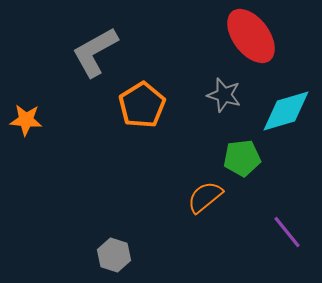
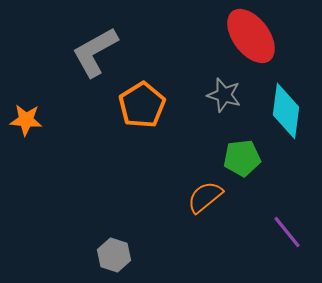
cyan diamond: rotated 66 degrees counterclockwise
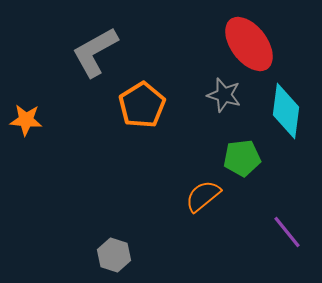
red ellipse: moved 2 px left, 8 px down
orange semicircle: moved 2 px left, 1 px up
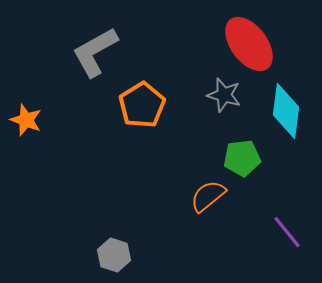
orange star: rotated 16 degrees clockwise
orange semicircle: moved 5 px right
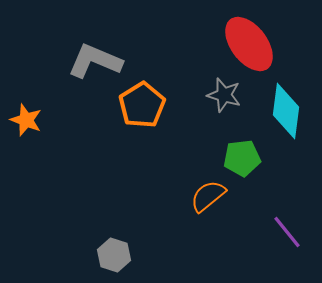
gray L-shape: moved 9 px down; rotated 52 degrees clockwise
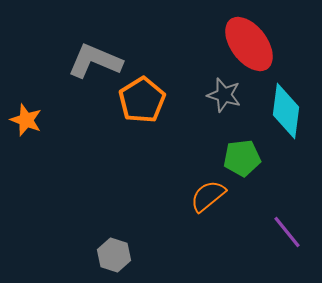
orange pentagon: moved 5 px up
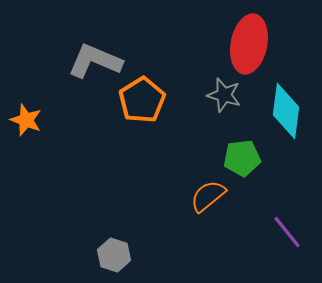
red ellipse: rotated 48 degrees clockwise
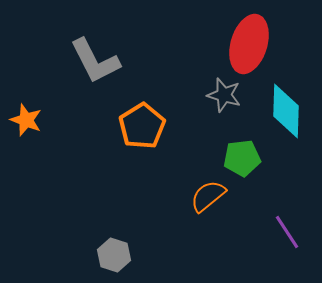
red ellipse: rotated 6 degrees clockwise
gray L-shape: rotated 140 degrees counterclockwise
orange pentagon: moved 26 px down
cyan diamond: rotated 6 degrees counterclockwise
purple line: rotated 6 degrees clockwise
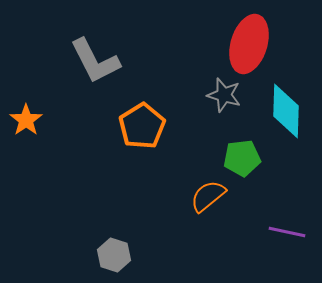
orange star: rotated 16 degrees clockwise
purple line: rotated 45 degrees counterclockwise
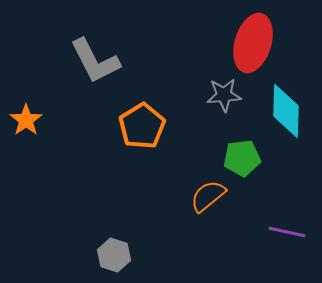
red ellipse: moved 4 px right, 1 px up
gray star: rotated 20 degrees counterclockwise
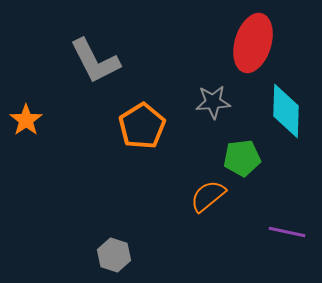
gray star: moved 11 px left, 7 px down
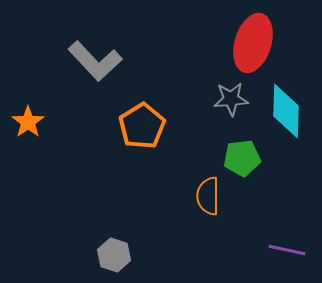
gray L-shape: rotated 16 degrees counterclockwise
gray star: moved 18 px right, 3 px up
orange star: moved 2 px right, 2 px down
orange semicircle: rotated 51 degrees counterclockwise
purple line: moved 18 px down
